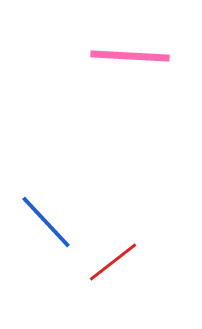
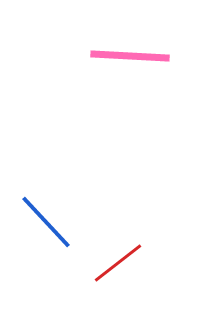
red line: moved 5 px right, 1 px down
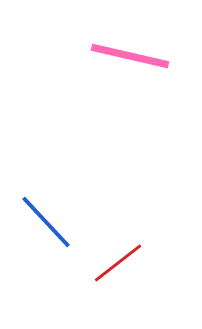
pink line: rotated 10 degrees clockwise
